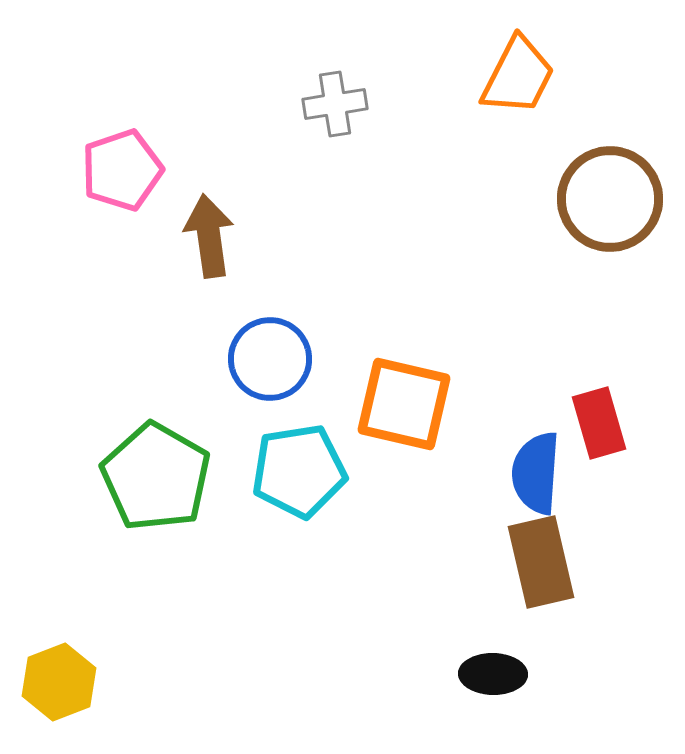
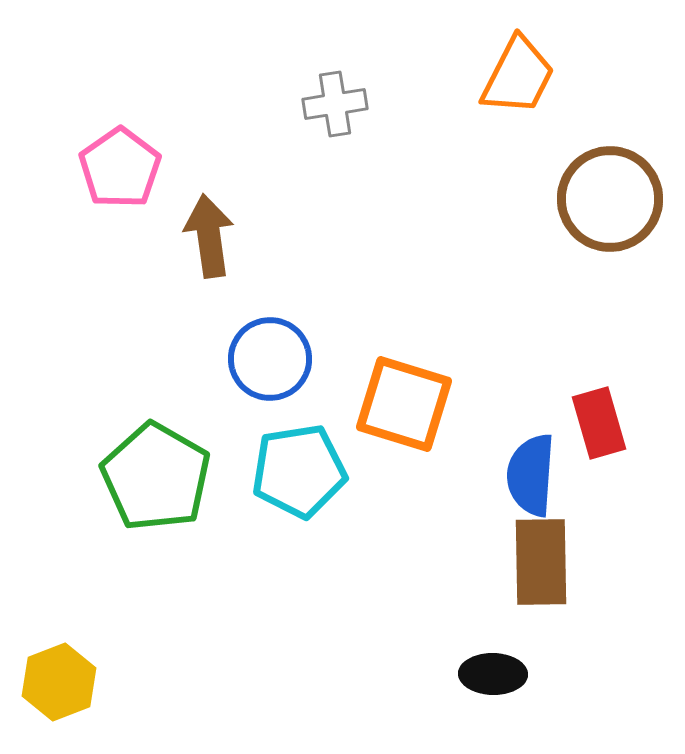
pink pentagon: moved 2 px left, 2 px up; rotated 16 degrees counterclockwise
orange square: rotated 4 degrees clockwise
blue semicircle: moved 5 px left, 2 px down
brown rectangle: rotated 12 degrees clockwise
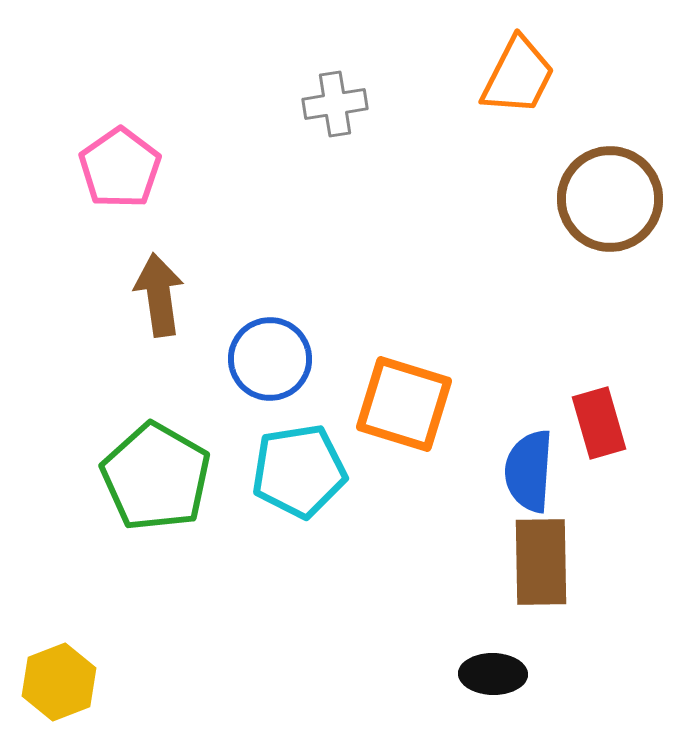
brown arrow: moved 50 px left, 59 px down
blue semicircle: moved 2 px left, 4 px up
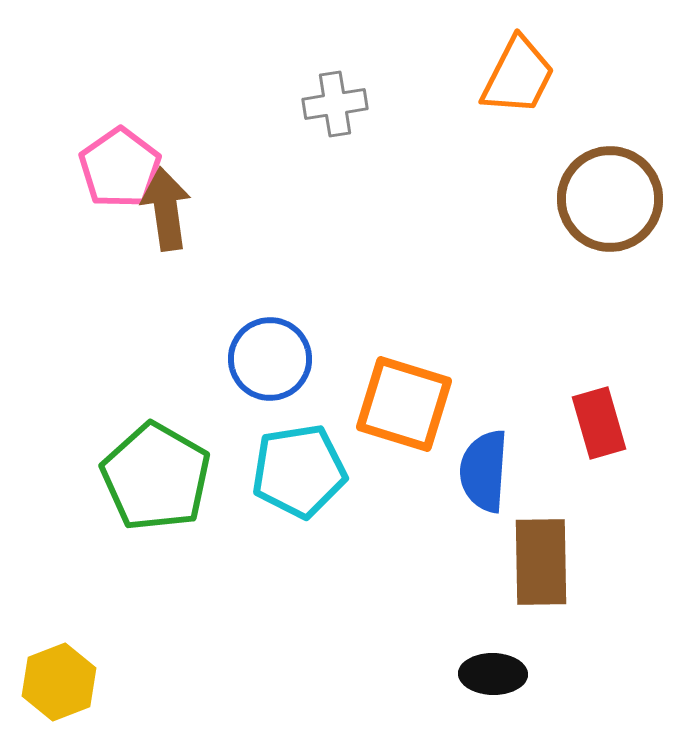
brown arrow: moved 7 px right, 86 px up
blue semicircle: moved 45 px left
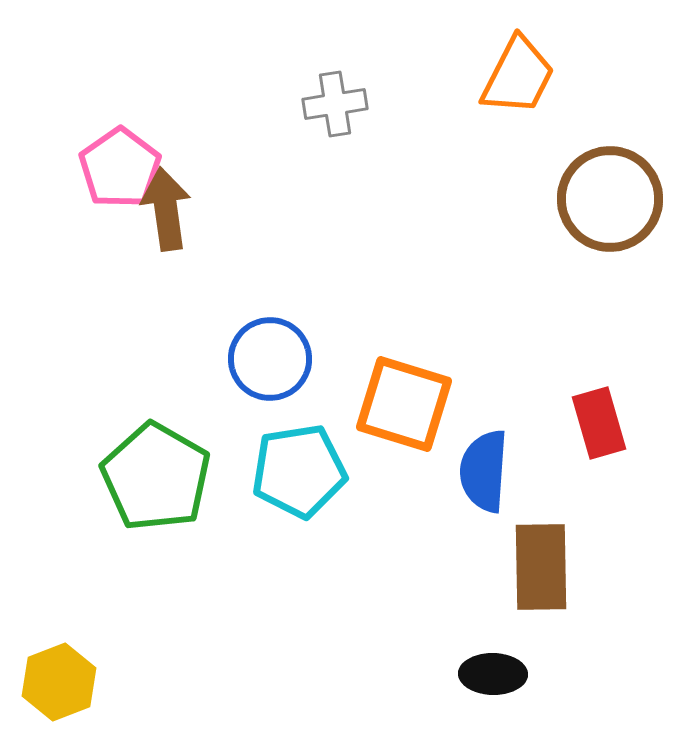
brown rectangle: moved 5 px down
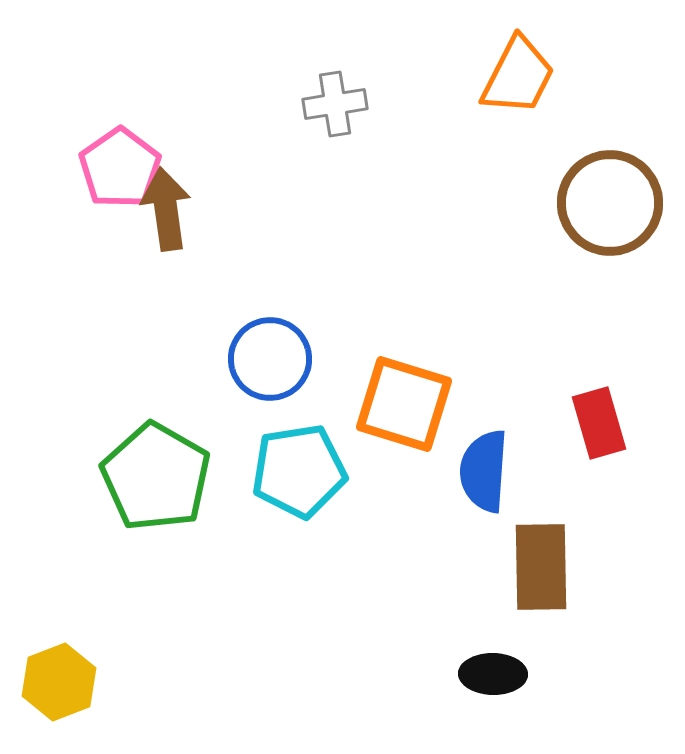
brown circle: moved 4 px down
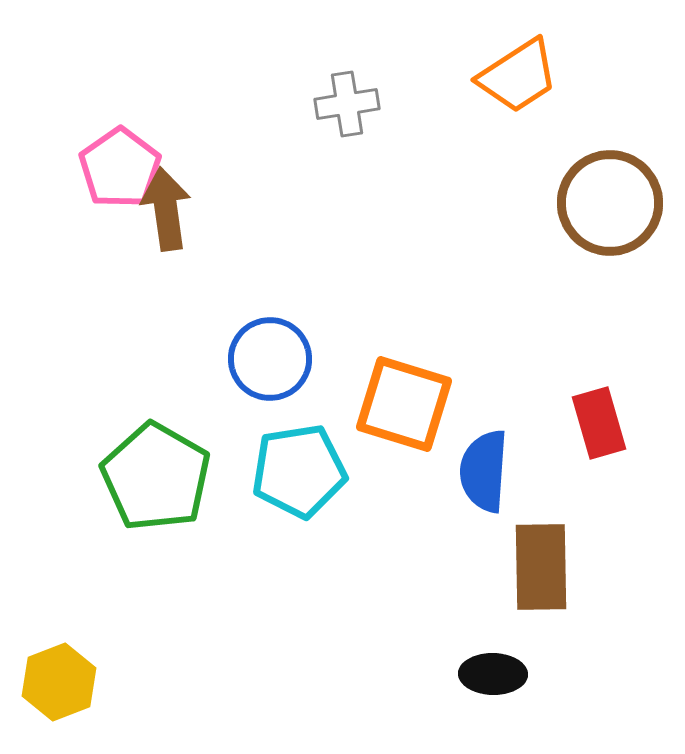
orange trapezoid: rotated 30 degrees clockwise
gray cross: moved 12 px right
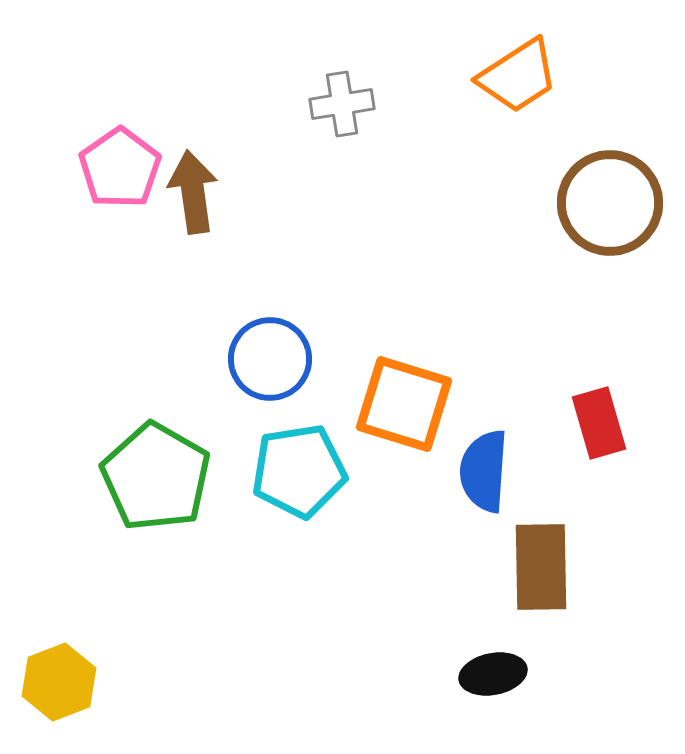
gray cross: moved 5 px left
brown arrow: moved 27 px right, 17 px up
black ellipse: rotated 12 degrees counterclockwise
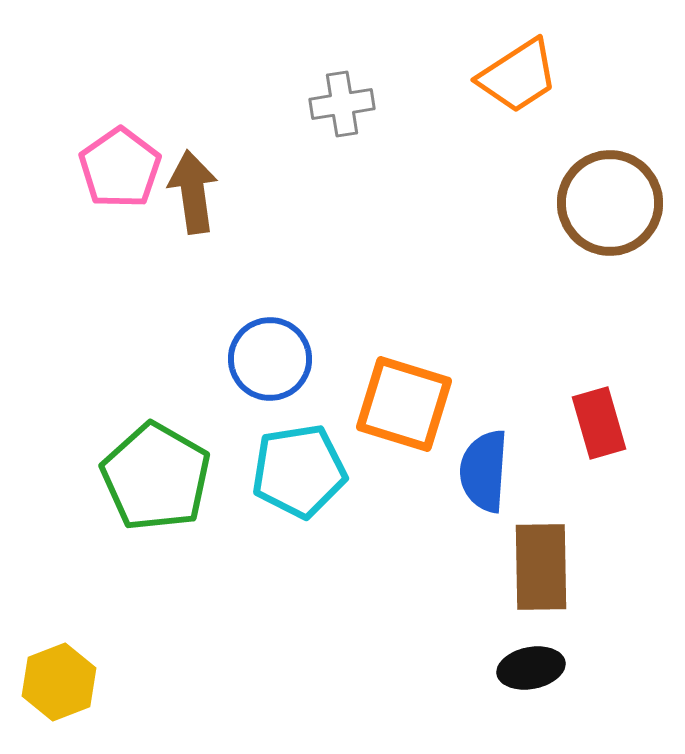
black ellipse: moved 38 px right, 6 px up
